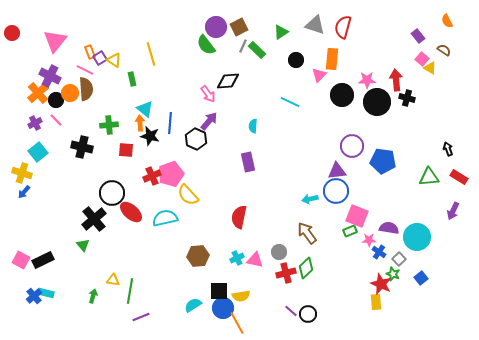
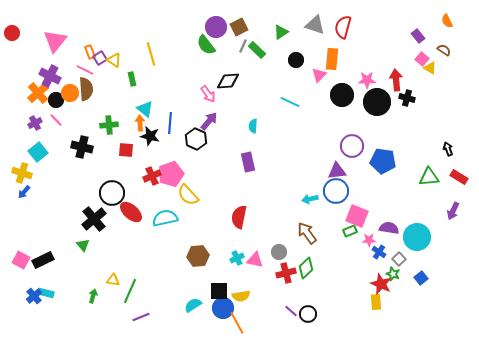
green line at (130, 291): rotated 15 degrees clockwise
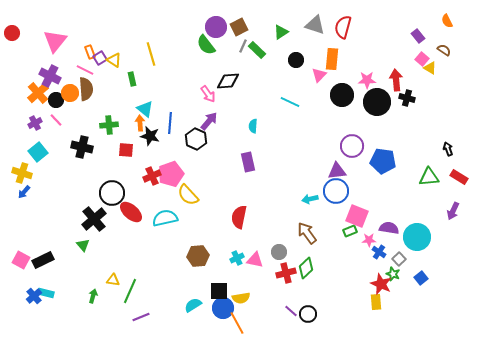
yellow semicircle at (241, 296): moved 2 px down
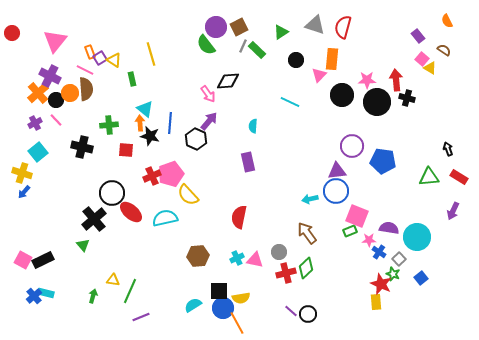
pink square at (21, 260): moved 2 px right
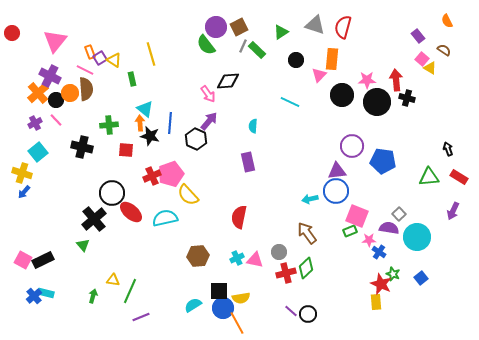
gray square at (399, 259): moved 45 px up
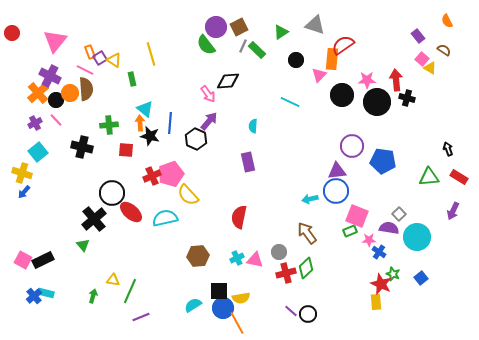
red semicircle at (343, 27): moved 18 px down; rotated 40 degrees clockwise
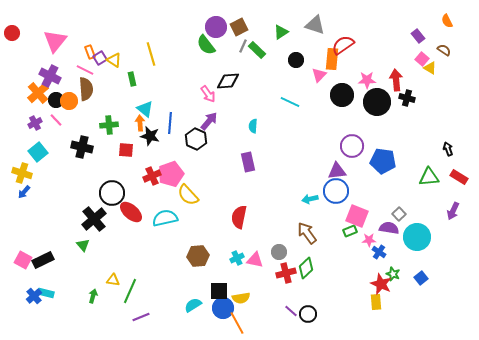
orange circle at (70, 93): moved 1 px left, 8 px down
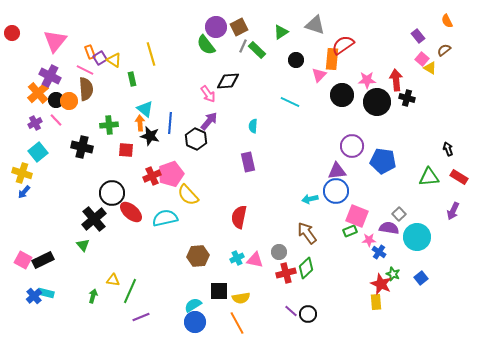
brown semicircle at (444, 50): rotated 72 degrees counterclockwise
blue circle at (223, 308): moved 28 px left, 14 px down
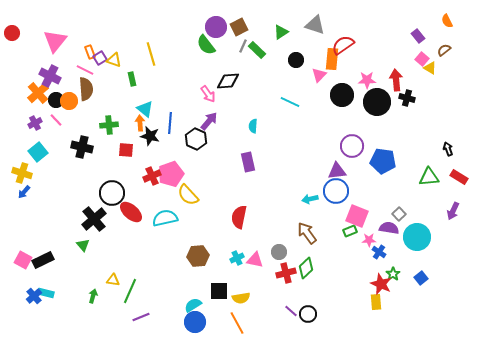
yellow triangle at (114, 60): rotated 14 degrees counterclockwise
green star at (393, 274): rotated 16 degrees clockwise
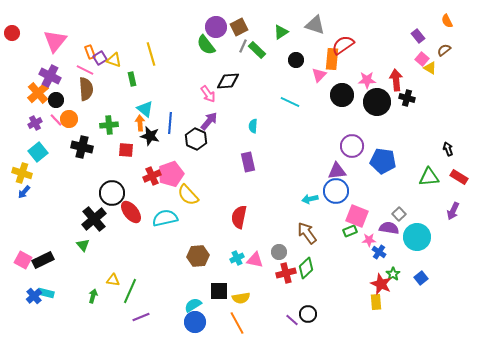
orange circle at (69, 101): moved 18 px down
red ellipse at (131, 212): rotated 10 degrees clockwise
purple line at (291, 311): moved 1 px right, 9 px down
